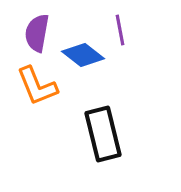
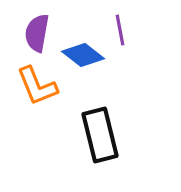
black rectangle: moved 3 px left, 1 px down
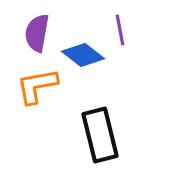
orange L-shape: rotated 102 degrees clockwise
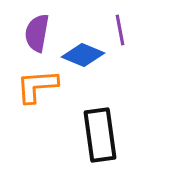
blue diamond: rotated 15 degrees counterclockwise
orange L-shape: rotated 6 degrees clockwise
black rectangle: rotated 6 degrees clockwise
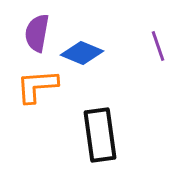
purple line: moved 38 px right, 16 px down; rotated 8 degrees counterclockwise
blue diamond: moved 1 px left, 2 px up
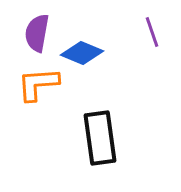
purple line: moved 6 px left, 14 px up
orange L-shape: moved 1 px right, 2 px up
black rectangle: moved 3 px down
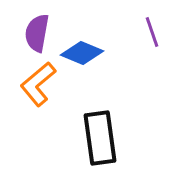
orange L-shape: rotated 36 degrees counterclockwise
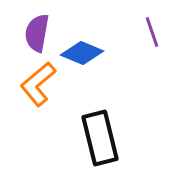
black rectangle: rotated 6 degrees counterclockwise
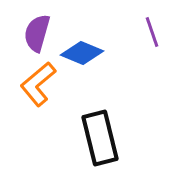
purple semicircle: rotated 6 degrees clockwise
